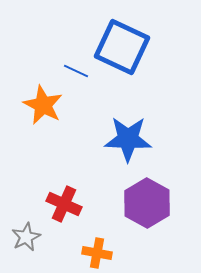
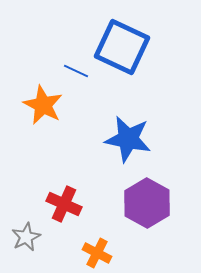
blue star: rotated 9 degrees clockwise
orange cross: rotated 16 degrees clockwise
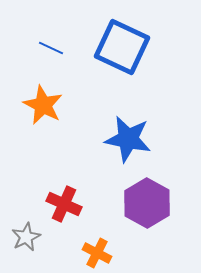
blue line: moved 25 px left, 23 px up
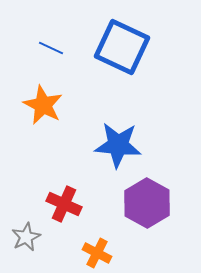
blue star: moved 10 px left, 6 px down; rotated 6 degrees counterclockwise
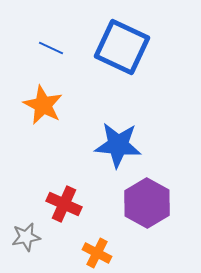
gray star: rotated 16 degrees clockwise
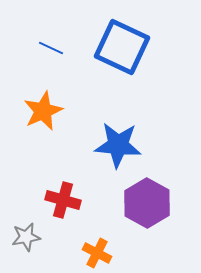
orange star: moved 6 px down; rotated 21 degrees clockwise
red cross: moved 1 px left, 4 px up; rotated 8 degrees counterclockwise
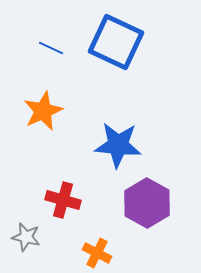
blue square: moved 6 px left, 5 px up
gray star: rotated 24 degrees clockwise
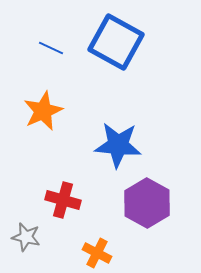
blue square: rotated 4 degrees clockwise
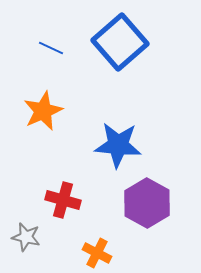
blue square: moved 4 px right; rotated 20 degrees clockwise
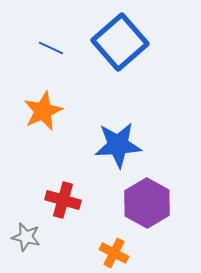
blue star: rotated 9 degrees counterclockwise
orange cross: moved 17 px right
